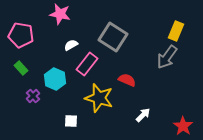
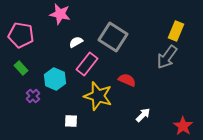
white semicircle: moved 5 px right, 3 px up
yellow star: moved 1 px left, 2 px up
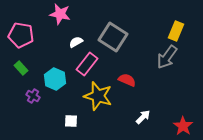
purple cross: rotated 16 degrees counterclockwise
white arrow: moved 2 px down
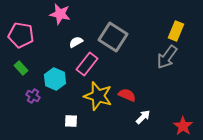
red semicircle: moved 15 px down
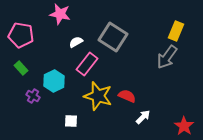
cyan hexagon: moved 1 px left, 2 px down; rotated 10 degrees clockwise
red semicircle: moved 1 px down
red star: moved 1 px right
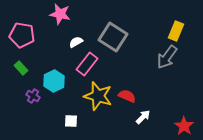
pink pentagon: moved 1 px right
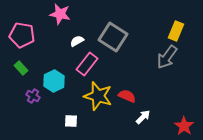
white semicircle: moved 1 px right, 1 px up
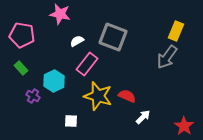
gray square: rotated 12 degrees counterclockwise
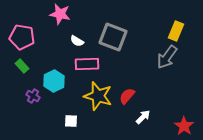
pink pentagon: moved 2 px down
white semicircle: rotated 120 degrees counterclockwise
pink rectangle: rotated 50 degrees clockwise
green rectangle: moved 1 px right, 2 px up
red semicircle: rotated 72 degrees counterclockwise
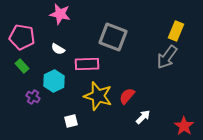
white semicircle: moved 19 px left, 8 px down
purple cross: moved 1 px down
white square: rotated 16 degrees counterclockwise
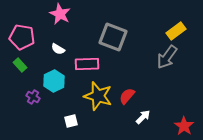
pink star: rotated 15 degrees clockwise
yellow rectangle: rotated 30 degrees clockwise
green rectangle: moved 2 px left, 1 px up
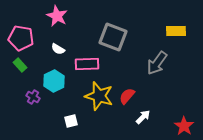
pink star: moved 3 px left, 2 px down
yellow rectangle: rotated 36 degrees clockwise
pink pentagon: moved 1 px left, 1 px down
gray arrow: moved 10 px left, 6 px down
yellow star: moved 1 px right
